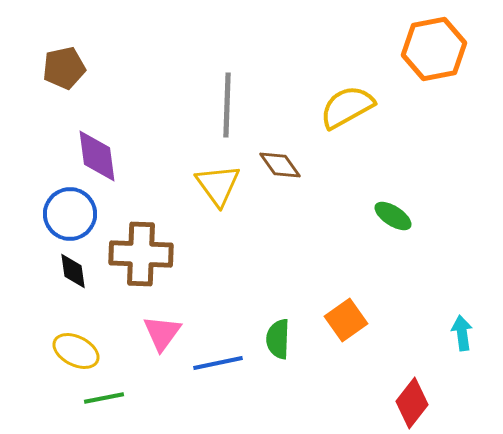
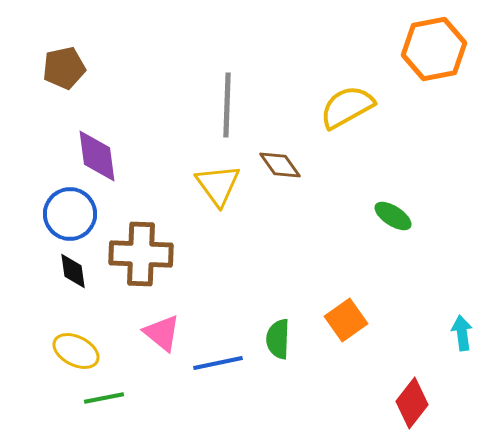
pink triangle: rotated 27 degrees counterclockwise
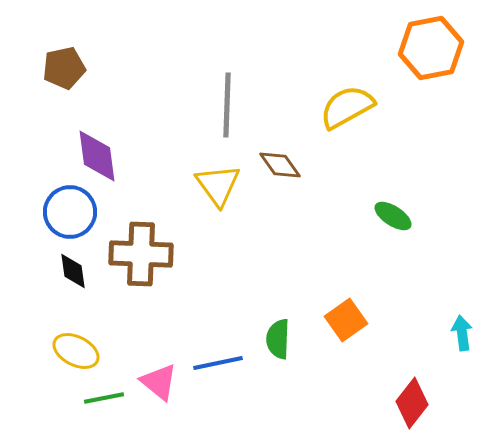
orange hexagon: moved 3 px left, 1 px up
blue circle: moved 2 px up
pink triangle: moved 3 px left, 49 px down
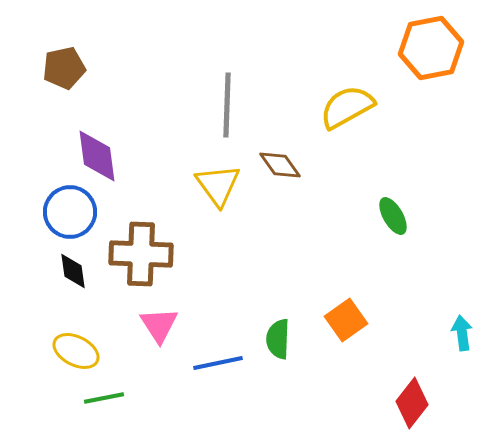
green ellipse: rotated 27 degrees clockwise
pink triangle: moved 57 px up; rotated 18 degrees clockwise
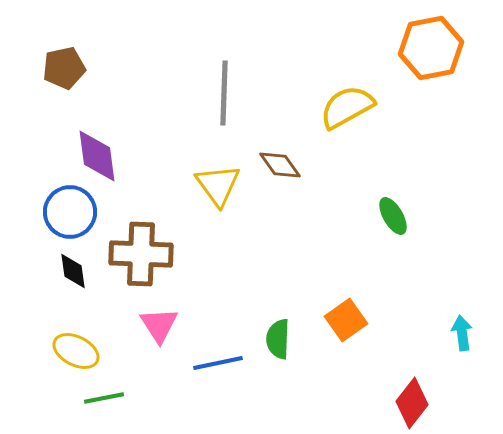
gray line: moved 3 px left, 12 px up
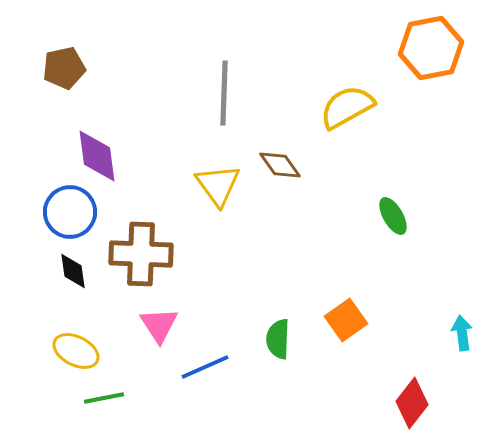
blue line: moved 13 px left, 4 px down; rotated 12 degrees counterclockwise
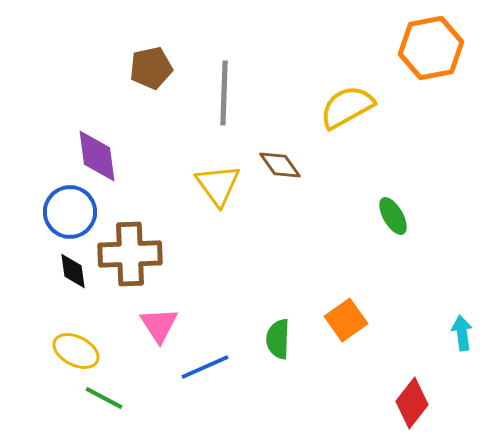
brown pentagon: moved 87 px right
brown cross: moved 11 px left; rotated 4 degrees counterclockwise
green line: rotated 39 degrees clockwise
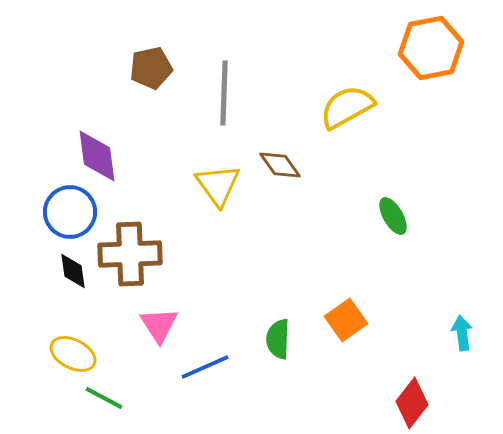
yellow ellipse: moved 3 px left, 3 px down
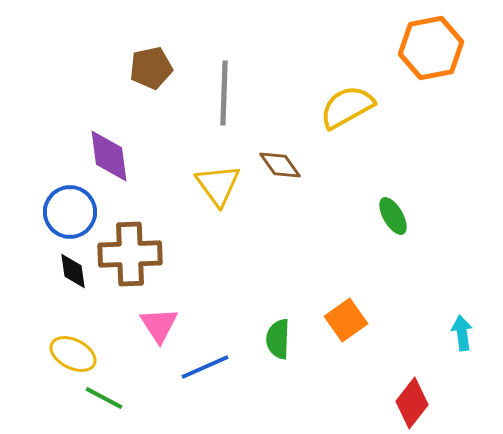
purple diamond: moved 12 px right
